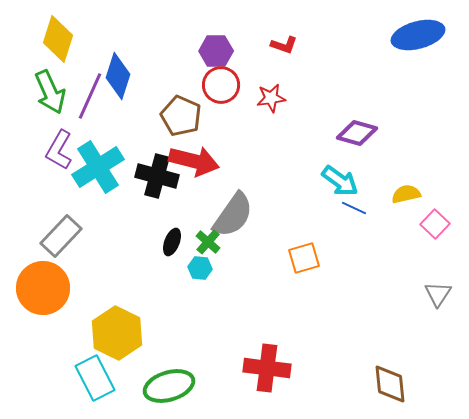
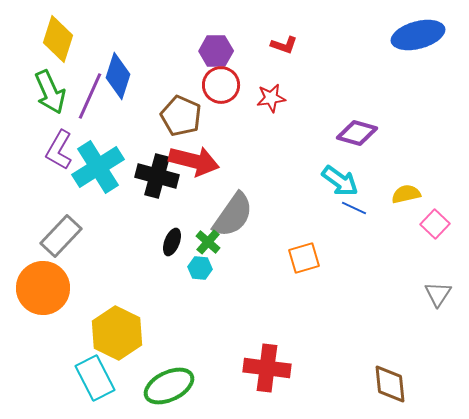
green ellipse: rotated 9 degrees counterclockwise
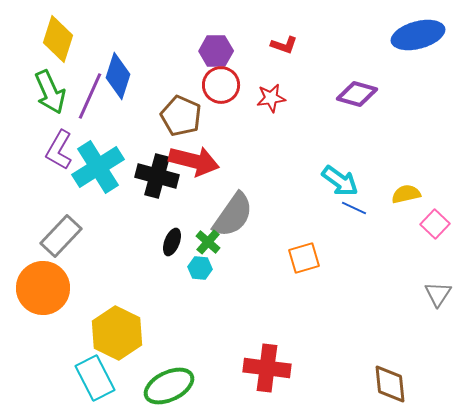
purple diamond: moved 39 px up
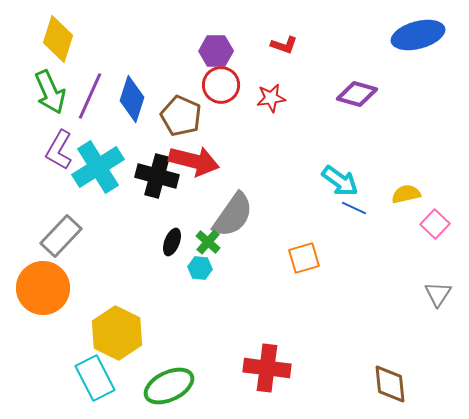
blue diamond: moved 14 px right, 23 px down
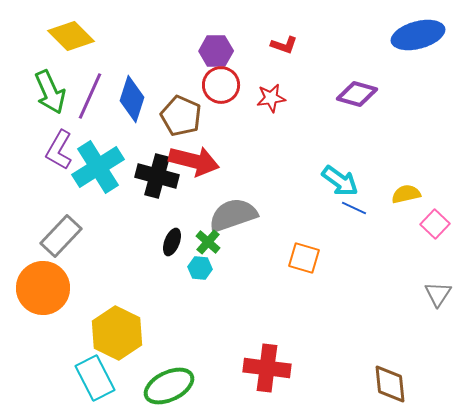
yellow diamond: moved 13 px right, 3 px up; rotated 63 degrees counterclockwise
gray semicircle: rotated 144 degrees counterclockwise
orange square: rotated 32 degrees clockwise
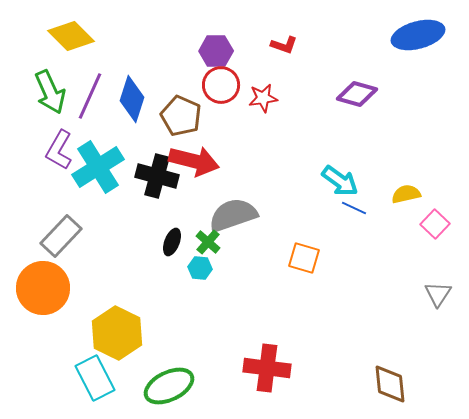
red star: moved 8 px left
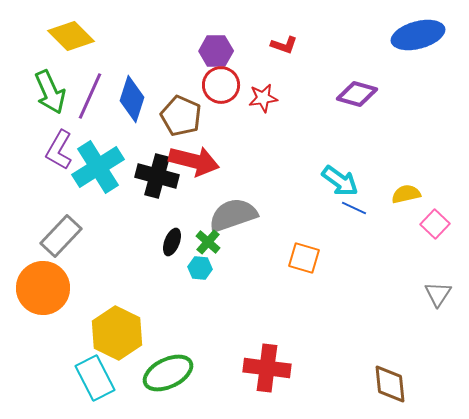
green ellipse: moved 1 px left, 13 px up
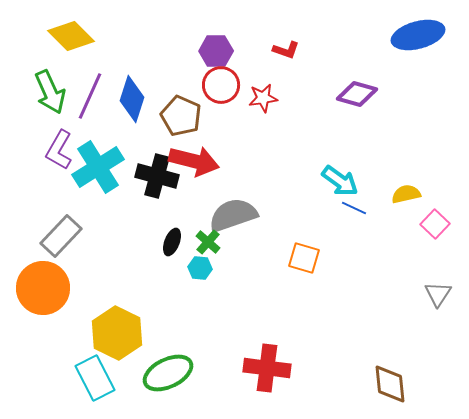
red L-shape: moved 2 px right, 5 px down
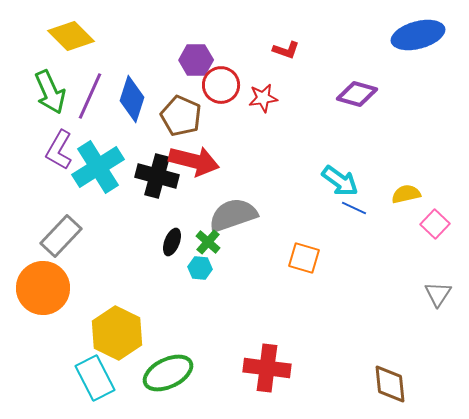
purple hexagon: moved 20 px left, 9 px down
